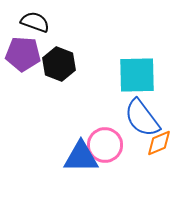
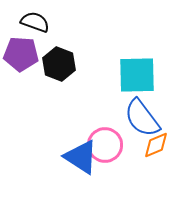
purple pentagon: moved 2 px left
orange diamond: moved 3 px left, 2 px down
blue triangle: rotated 33 degrees clockwise
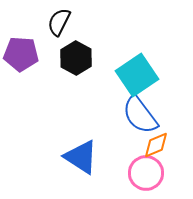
black semicircle: moved 24 px right; rotated 84 degrees counterclockwise
black hexagon: moved 17 px right, 6 px up; rotated 8 degrees clockwise
cyan square: rotated 33 degrees counterclockwise
blue semicircle: moved 2 px left, 3 px up
pink circle: moved 41 px right, 28 px down
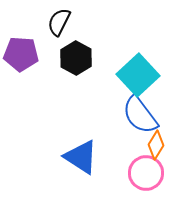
cyan square: moved 1 px right; rotated 9 degrees counterclockwise
orange diamond: rotated 36 degrees counterclockwise
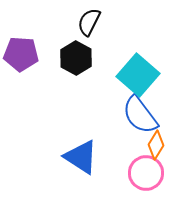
black semicircle: moved 30 px right
cyan square: rotated 6 degrees counterclockwise
